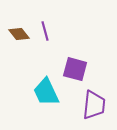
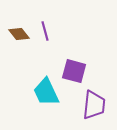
purple square: moved 1 px left, 2 px down
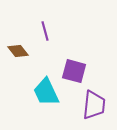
brown diamond: moved 1 px left, 17 px down
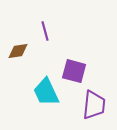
brown diamond: rotated 60 degrees counterclockwise
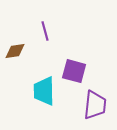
brown diamond: moved 3 px left
cyan trapezoid: moved 2 px left, 1 px up; rotated 24 degrees clockwise
purple trapezoid: moved 1 px right
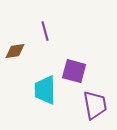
cyan trapezoid: moved 1 px right, 1 px up
purple trapezoid: rotated 16 degrees counterclockwise
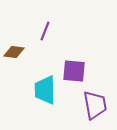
purple line: rotated 36 degrees clockwise
brown diamond: moved 1 px left, 1 px down; rotated 15 degrees clockwise
purple square: rotated 10 degrees counterclockwise
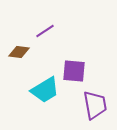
purple line: rotated 36 degrees clockwise
brown diamond: moved 5 px right
cyan trapezoid: rotated 120 degrees counterclockwise
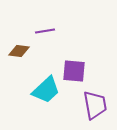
purple line: rotated 24 degrees clockwise
brown diamond: moved 1 px up
cyan trapezoid: moved 1 px right; rotated 12 degrees counterclockwise
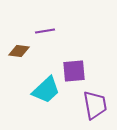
purple square: rotated 10 degrees counterclockwise
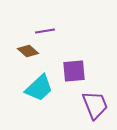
brown diamond: moved 9 px right; rotated 35 degrees clockwise
cyan trapezoid: moved 7 px left, 2 px up
purple trapezoid: rotated 12 degrees counterclockwise
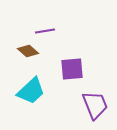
purple square: moved 2 px left, 2 px up
cyan trapezoid: moved 8 px left, 3 px down
